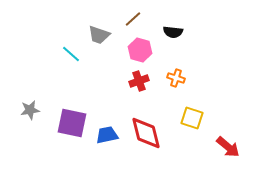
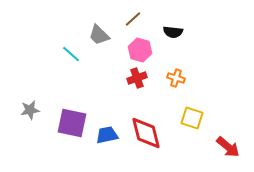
gray trapezoid: rotated 25 degrees clockwise
red cross: moved 2 px left, 3 px up
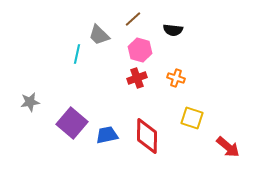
black semicircle: moved 2 px up
cyan line: moved 6 px right; rotated 60 degrees clockwise
gray star: moved 8 px up
purple square: rotated 28 degrees clockwise
red diamond: moved 1 px right, 3 px down; rotated 15 degrees clockwise
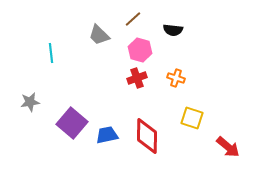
cyan line: moved 26 px left, 1 px up; rotated 18 degrees counterclockwise
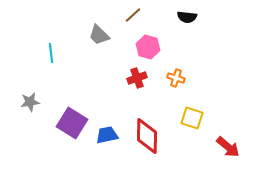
brown line: moved 4 px up
black semicircle: moved 14 px right, 13 px up
pink hexagon: moved 8 px right, 3 px up
purple square: rotated 8 degrees counterclockwise
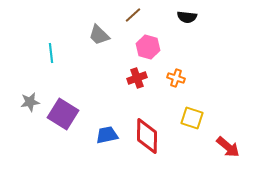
purple square: moved 9 px left, 9 px up
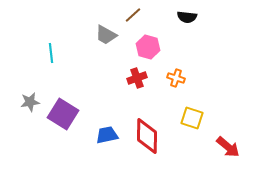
gray trapezoid: moved 7 px right; rotated 15 degrees counterclockwise
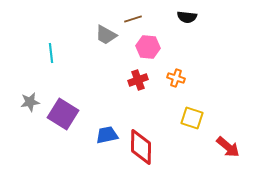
brown line: moved 4 px down; rotated 24 degrees clockwise
pink hexagon: rotated 10 degrees counterclockwise
red cross: moved 1 px right, 2 px down
red diamond: moved 6 px left, 11 px down
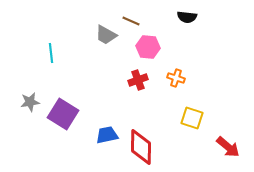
brown line: moved 2 px left, 2 px down; rotated 42 degrees clockwise
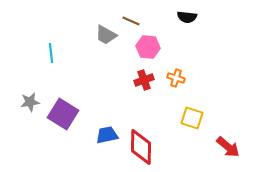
red cross: moved 6 px right
